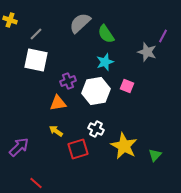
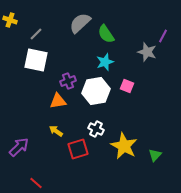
orange triangle: moved 2 px up
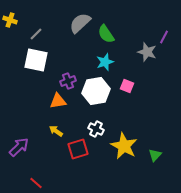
purple line: moved 1 px right, 1 px down
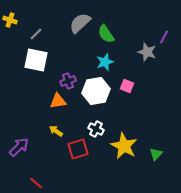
green triangle: moved 1 px right, 1 px up
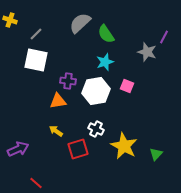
purple cross: rotated 28 degrees clockwise
purple arrow: moved 1 px left, 2 px down; rotated 20 degrees clockwise
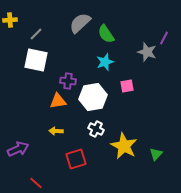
yellow cross: rotated 24 degrees counterclockwise
purple line: moved 1 px down
pink square: rotated 32 degrees counterclockwise
white hexagon: moved 3 px left, 6 px down
yellow arrow: rotated 32 degrees counterclockwise
red square: moved 2 px left, 10 px down
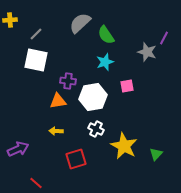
green semicircle: moved 1 px down
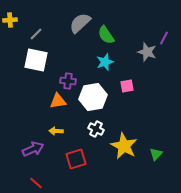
purple arrow: moved 15 px right
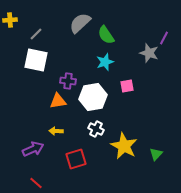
gray star: moved 2 px right, 1 px down
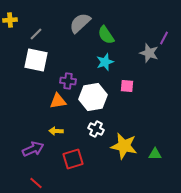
pink square: rotated 16 degrees clockwise
yellow star: rotated 16 degrees counterclockwise
green triangle: moved 1 px left; rotated 48 degrees clockwise
red square: moved 3 px left
